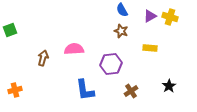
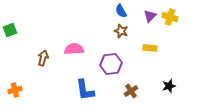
blue semicircle: moved 1 px left, 1 px down
purple triangle: rotated 16 degrees counterclockwise
black star: rotated 16 degrees clockwise
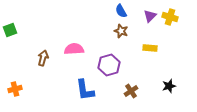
purple hexagon: moved 2 px left, 1 px down; rotated 10 degrees counterclockwise
orange cross: moved 1 px up
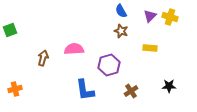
black star: rotated 16 degrees clockwise
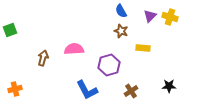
yellow rectangle: moved 7 px left
blue L-shape: moved 2 px right; rotated 20 degrees counterclockwise
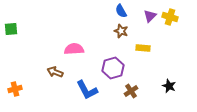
green square: moved 1 px right, 1 px up; rotated 16 degrees clockwise
brown arrow: moved 12 px right, 14 px down; rotated 84 degrees counterclockwise
purple hexagon: moved 4 px right, 3 px down
black star: rotated 24 degrees clockwise
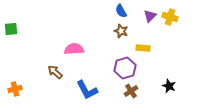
purple hexagon: moved 12 px right
brown arrow: rotated 21 degrees clockwise
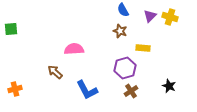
blue semicircle: moved 2 px right, 1 px up
brown star: moved 1 px left
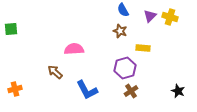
black star: moved 9 px right, 5 px down
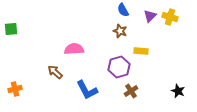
yellow rectangle: moved 2 px left, 3 px down
purple hexagon: moved 6 px left, 1 px up
